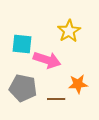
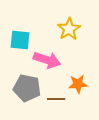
yellow star: moved 2 px up
cyan square: moved 2 px left, 4 px up
gray pentagon: moved 4 px right
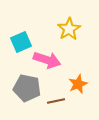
cyan square: moved 1 px right, 2 px down; rotated 30 degrees counterclockwise
orange star: rotated 18 degrees counterclockwise
brown line: moved 2 px down; rotated 12 degrees counterclockwise
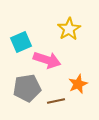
gray pentagon: rotated 20 degrees counterclockwise
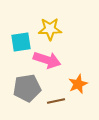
yellow star: moved 19 px left; rotated 30 degrees clockwise
cyan square: rotated 15 degrees clockwise
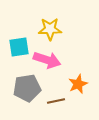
cyan square: moved 2 px left, 5 px down
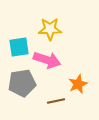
gray pentagon: moved 5 px left, 5 px up
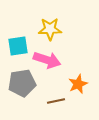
cyan square: moved 1 px left, 1 px up
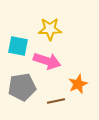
cyan square: rotated 20 degrees clockwise
pink arrow: moved 1 px down
gray pentagon: moved 4 px down
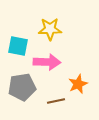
pink arrow: moved 1 px down; rotated 16 degrees counterclockwise
